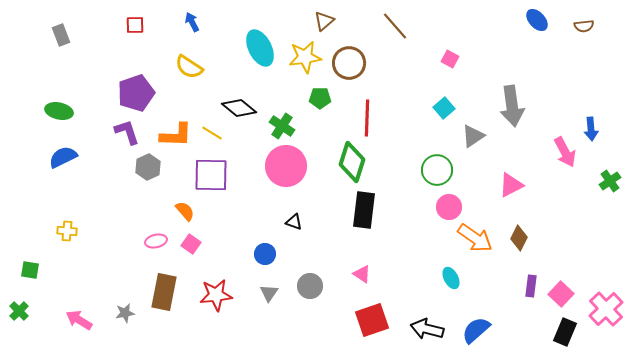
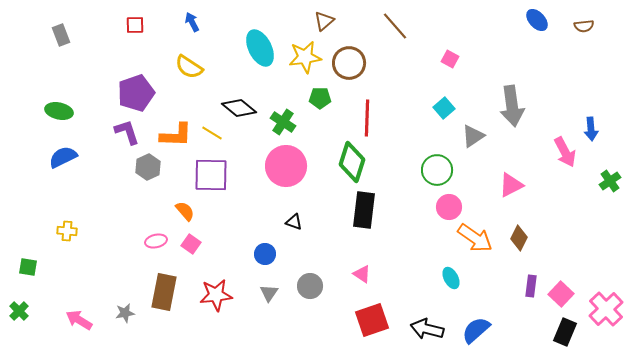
green cross at (282, 126): moved 1 px right, 4 px up
green square at (30, 270): moved 2 px left, 3 px up
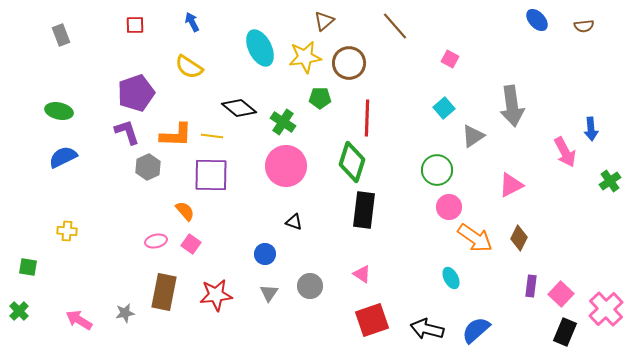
yellow line at (212, 133): moved 3 px down; rotated 25 degrees counterclockwise
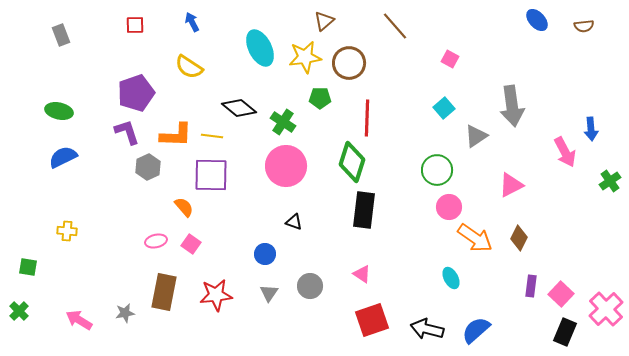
gray triangle at (473, 136): moved 3 px right
orange semicircle at (185, 211): moved 1 px left, 4 px up
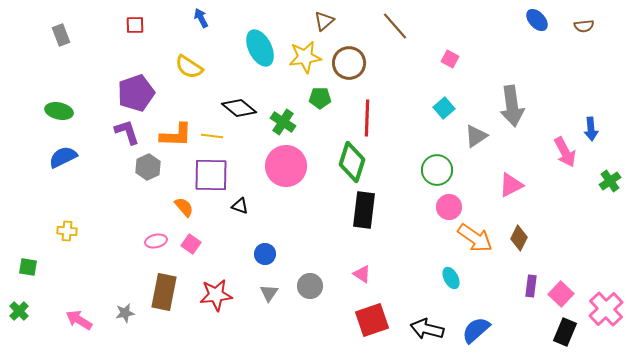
blue arrow at (192, 22): moved 9 px right, 4 px up
black triangle at (294, 222): moved 54 px left, 16 px up
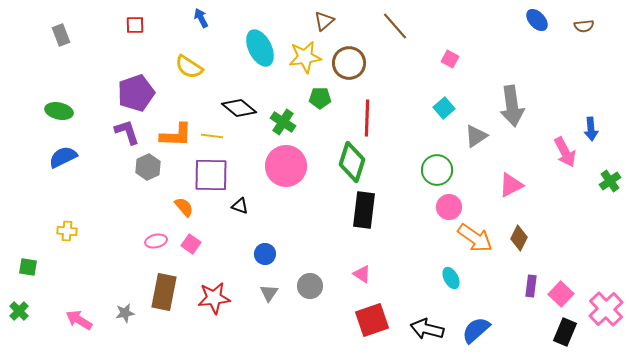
red star at (216, 295): moved 2 px left, 3 px down
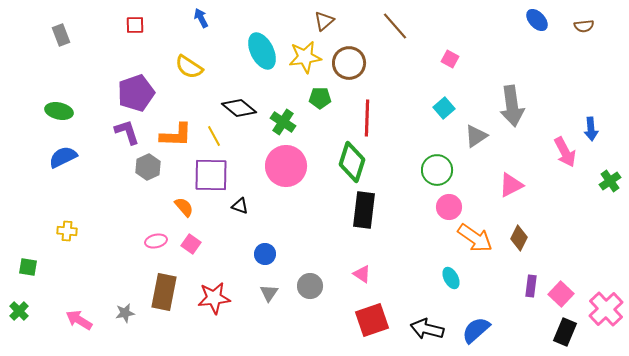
cyan ellipse at (260, 48): moved 2 px right, 3 px down
yellow line at (212, 136): moved 2 px right; rotated 55 degrees clockwise
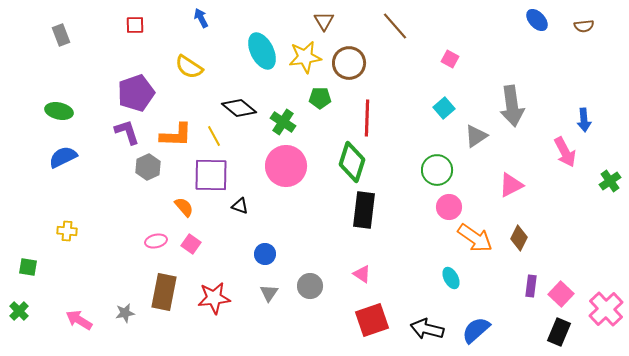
brown triangle at (324, 21): rotated 20 degrees counterclockwise
blue arrow at (591, 129): moved 7 px left, 9 px up
black rectangle at (565, 332): moved 6 px left
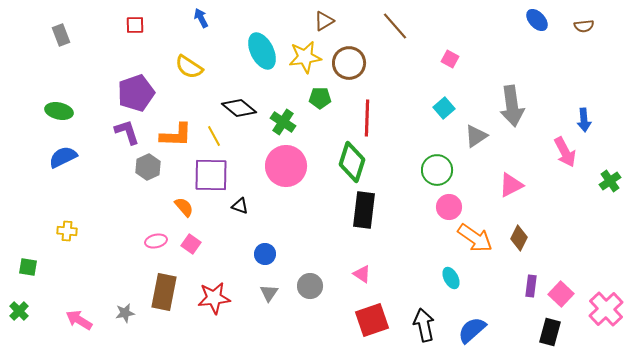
brown triangle at (324, 21): rotated 30 degrees clockwise
black arrow at (427, 329): moved 3 px left, 4 px up; rotated 64 degrees clockwise
blue semicircle at (476, 330): moved 4 px left
black rectangle at (559, 332): moved 9 px left; rotated 8 degrees counterclockwise
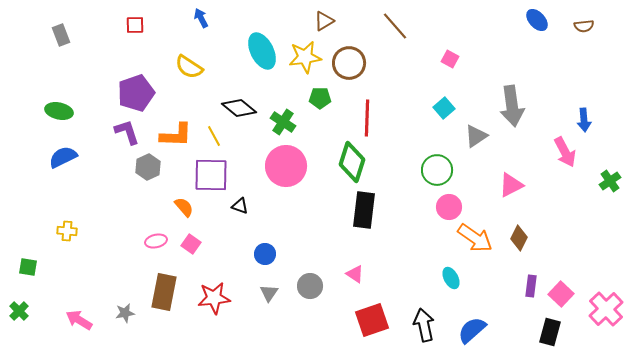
pink triangle at (362, 274): moved 7 px left
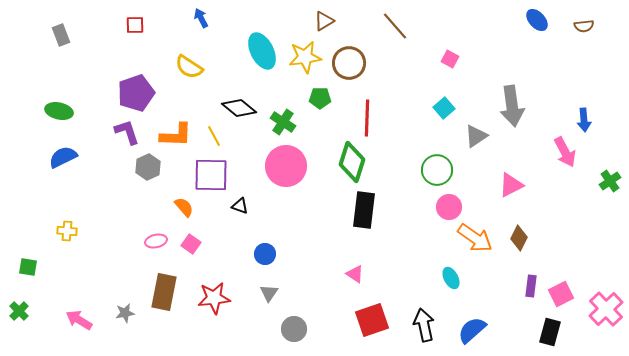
gray circle at (310, 286): moved 16 px left, 43 px down
pink square at (561, 294): rotated 20 degrees clockwise
